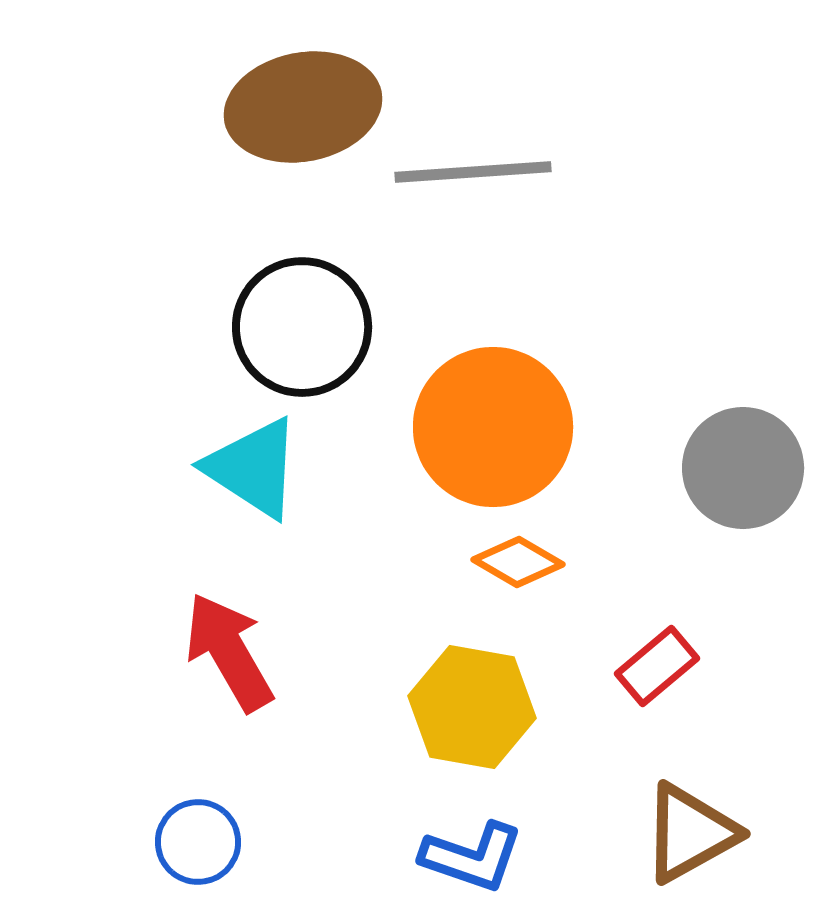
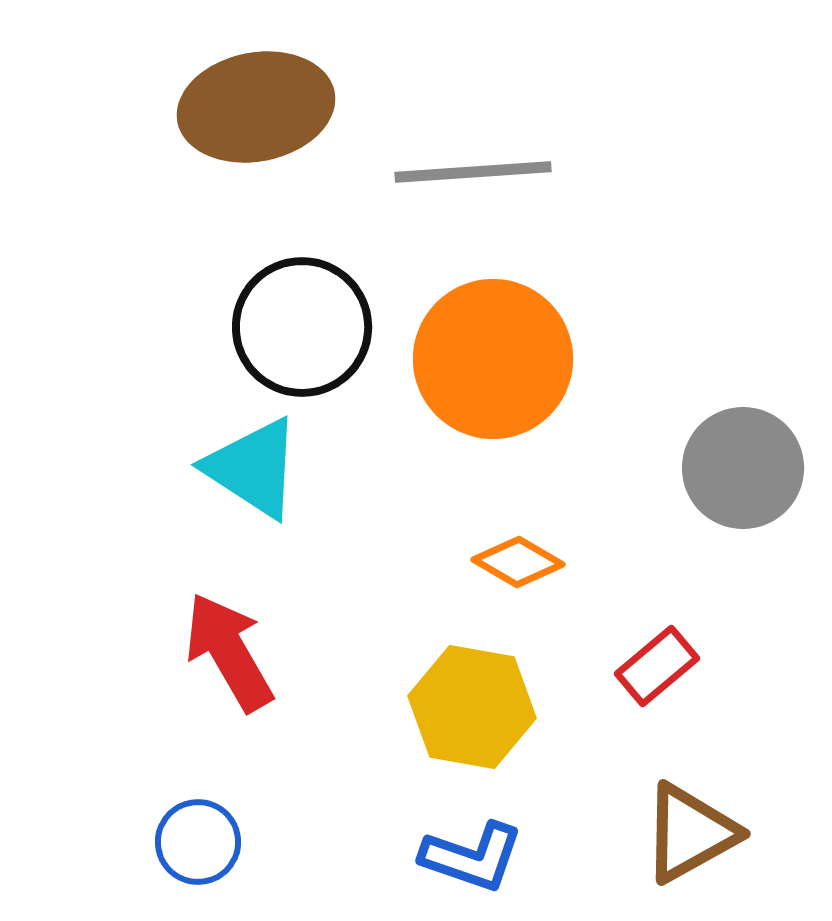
brown ellipse: moved 47 px left
orange circle: moved 68 px up
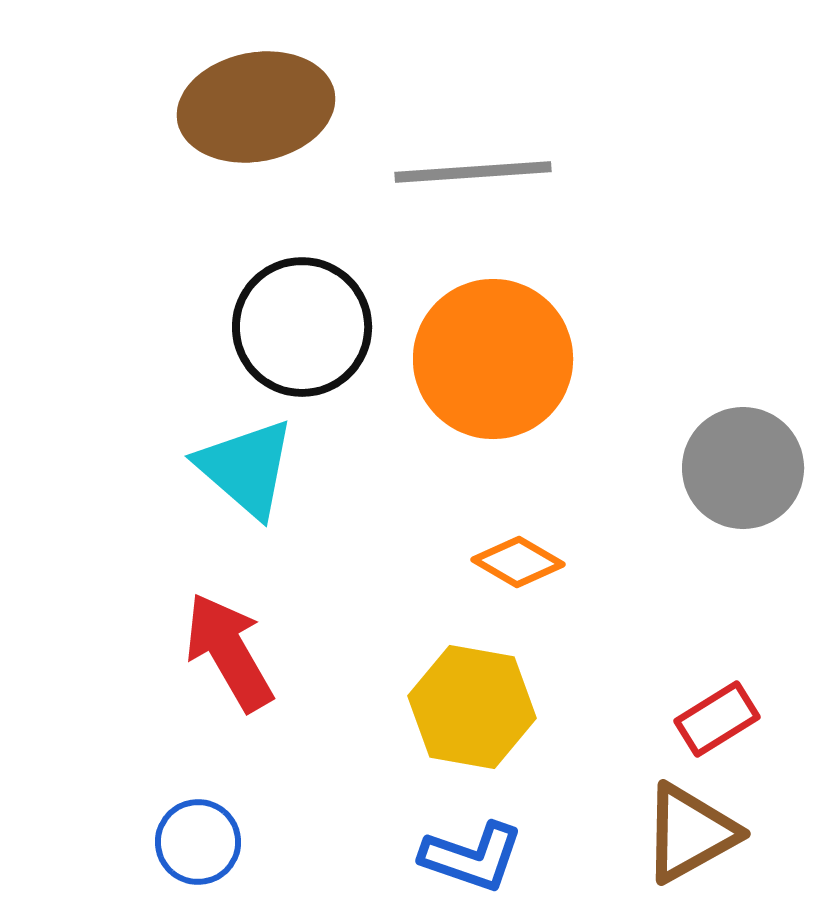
cyan triangle: moved 7 px left; rotated 8 degrees clockwise
red rectangle: moved 60 px right, 53 px down; rotated 8 degrees clockwise
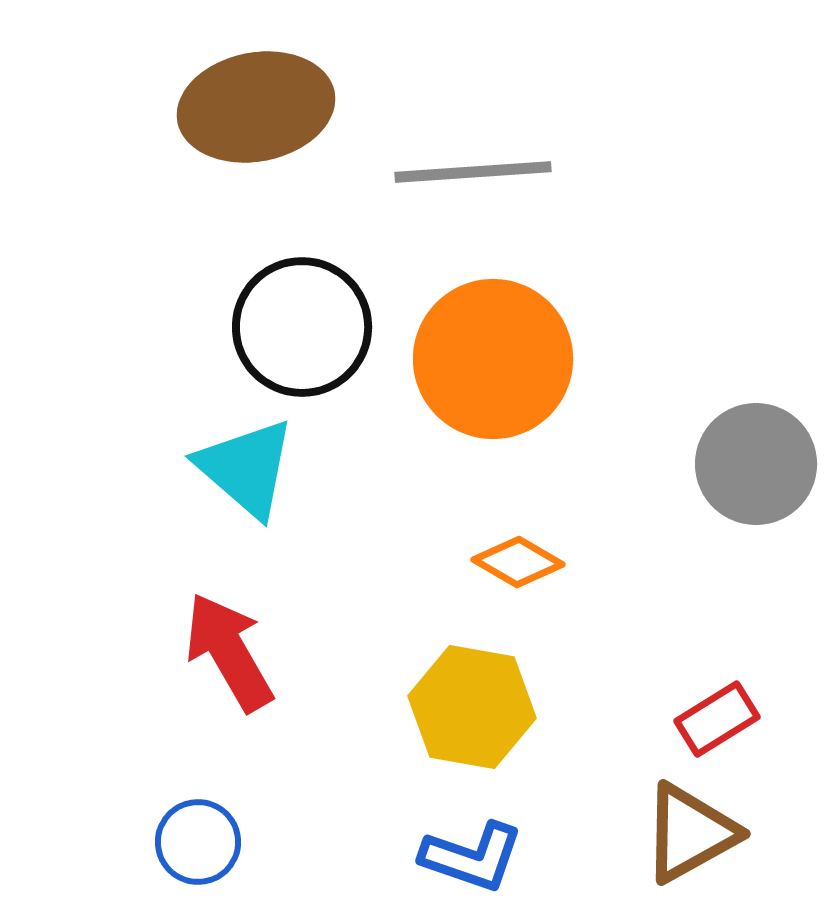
gray circle: moved 13 px right, 4 px up
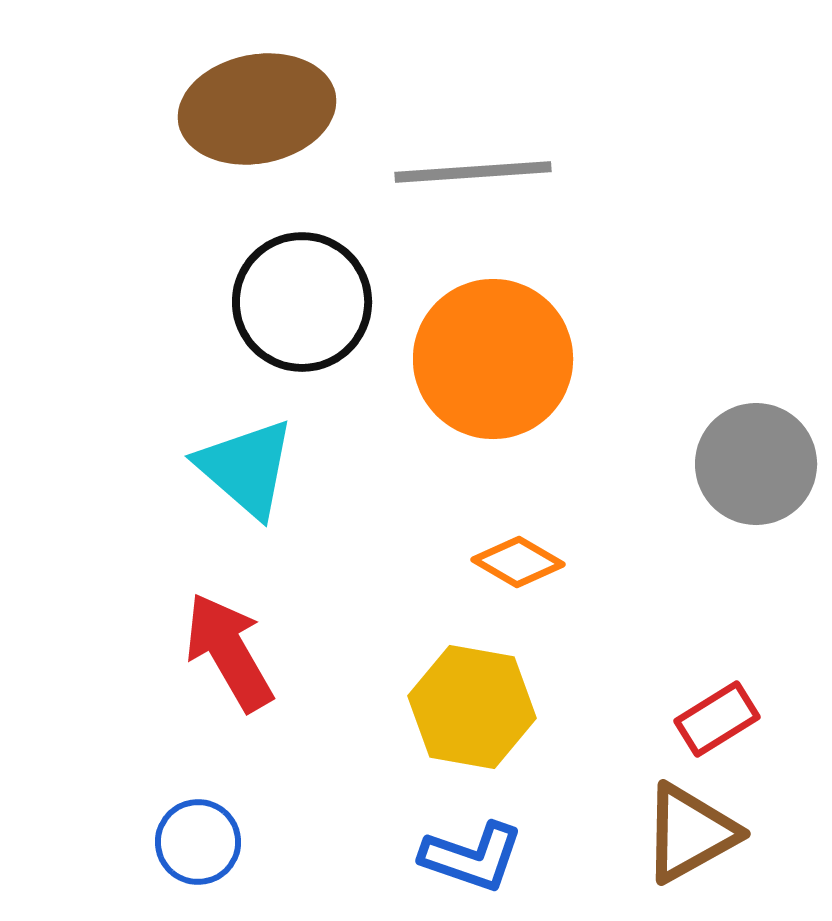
brown ellipse: moved 1 px right, 2 px down
black circle: moved 25 px up
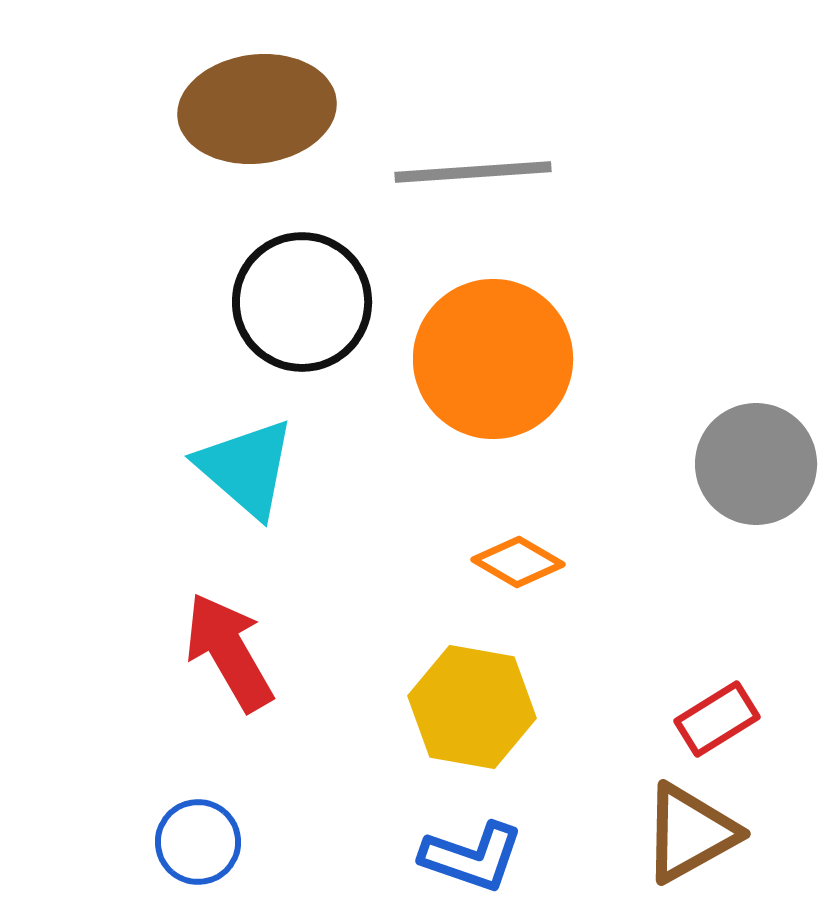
brown ellipse: rotated 4 degrees clockwise
